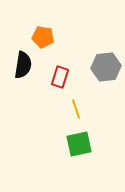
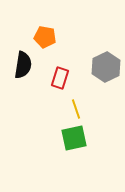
orange pentagon: moved 2 px right
gray hexagon: rotated 20 degrees counterclockwise
red rectangle: moved 1 px down
green square: moved 5 px left, 6 px up
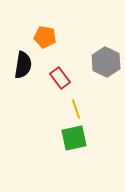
gray hexagon: moved 5 px up; rotated 8 degrees counterclockwise
red rectangle: rotated 55 degrees counterclockwise
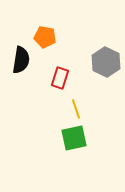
black semicircle: moved 2 px left, 5 px up
red rectangle: rotated 55 degrees clockwise
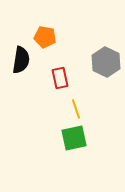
red rectangle: rotated 30 degrees counterclockwise
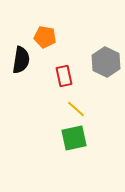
red rectangle: moved 4 px right, 2 px up
yellow line: rotated 30 degrees counterclockwise
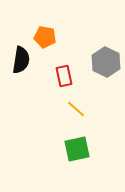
green square: moved 3 px right, 11 px down
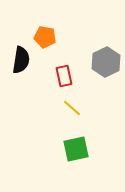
gray hexagon: rotated 8 degrees clockwise
yellow line: moved 4 px left, 1 px up
green square: moved 1 px left
